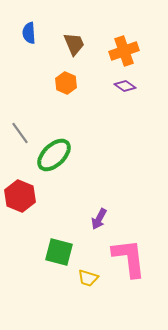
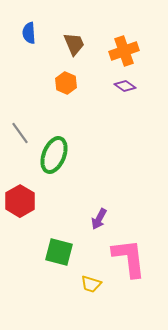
green ellipse: rotated 24 degrees counterclockwise
red hexagon: moved 5 px down; rotated 8 degrees clockwise
yellow trapezoid: moved 3 px right, 6 px down
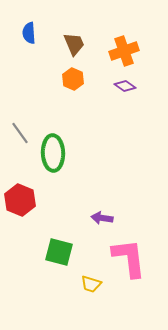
orange hexagon: moved 7 px right, 4 px up
green ellipse: moved 1 px left, 2 px up; rotated 24 degrees counterclockwise
red hexagon: moved 1 px up; rotated 8 degrees counterclockwise
purple arrow: moved 3 px right, 1 px up; rotated 70 degrees clockwise
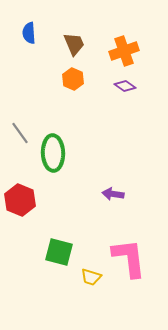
purple arrow: moved 11 px right, 24 px up
yellow trapezoid: moved 7 px up
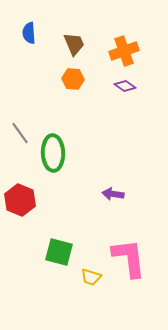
orange hexagon: rotated 20 degrees counterclockwise
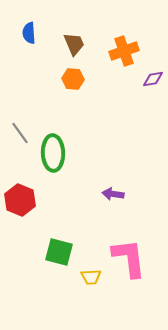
purple diamond: moved 28 px right, 7 px up; rotated 45 degrees counterclockwise
yellow trapezoid: rotated 20 degrees counterclockwise
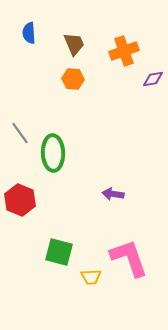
pink L-shape: rotated 12 degrees counterclockwise
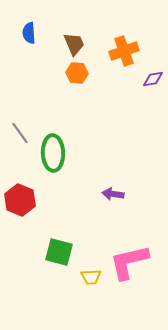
orange hexagon: moved 4 px right, 6 px up
pink L-shape: moved 4 px down; rotated 84 degrees counterclockwise
